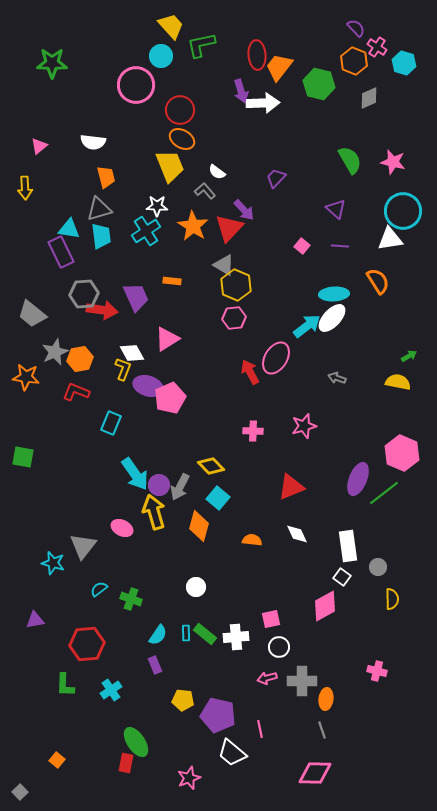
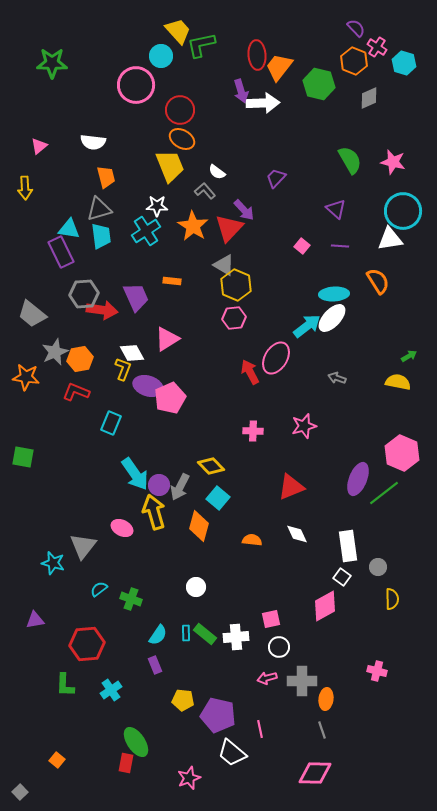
yellow trapezoid at (171, 26): moved 7 px right, 5 px down
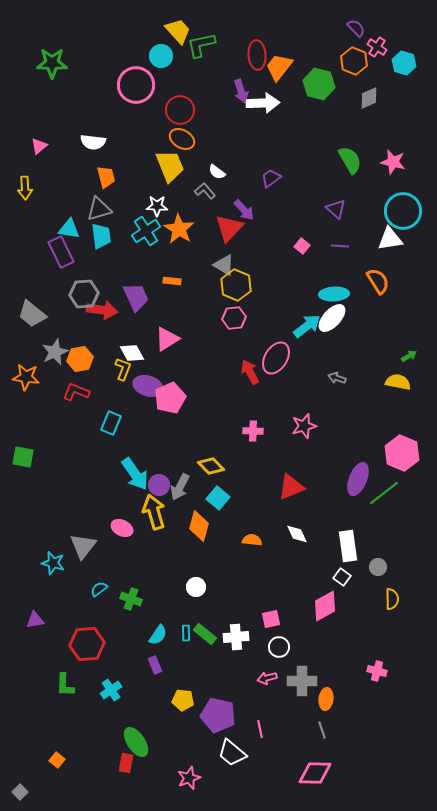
purple trapezoid at (276, 178): moved 5 px left; rotated 10 degrees clockwise
orange star at (193, 226): moved 14 px left, 3 px down
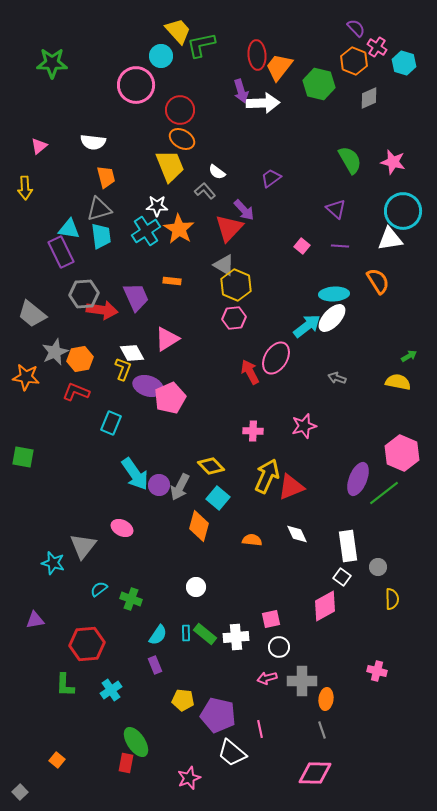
yellow arrow at (154, 512): moved 113 px right, 36 px up; rotated 40 degrees clockwise
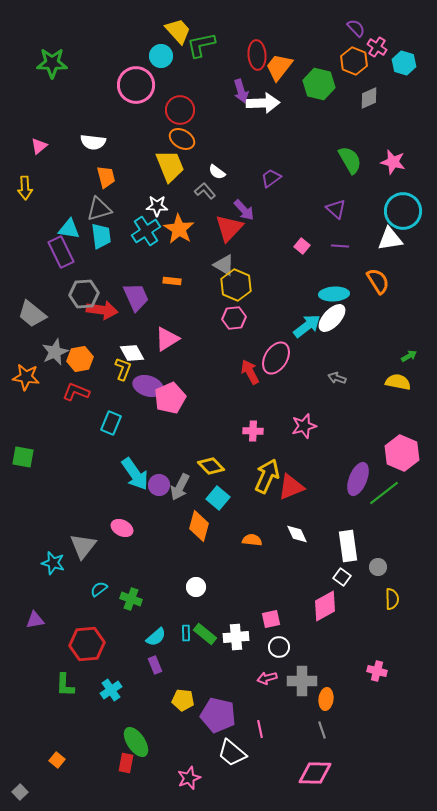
cyan semicircle at (158, 635): moved 2 px left, 2 px down; rotated 15 degrees clockwise
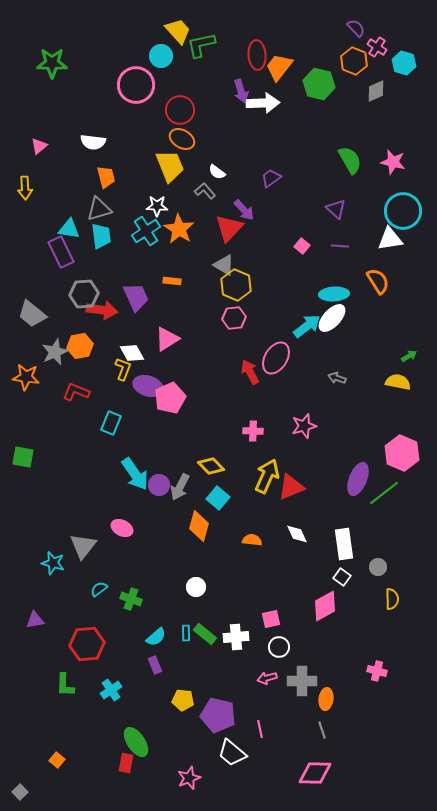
gray diamond at (369, 98): moved 7 px right, 7 px up
orange hexagon at (80, 359): moved 13 px up
white rectangle at (348, 546): moved 4 px left, 2 px up
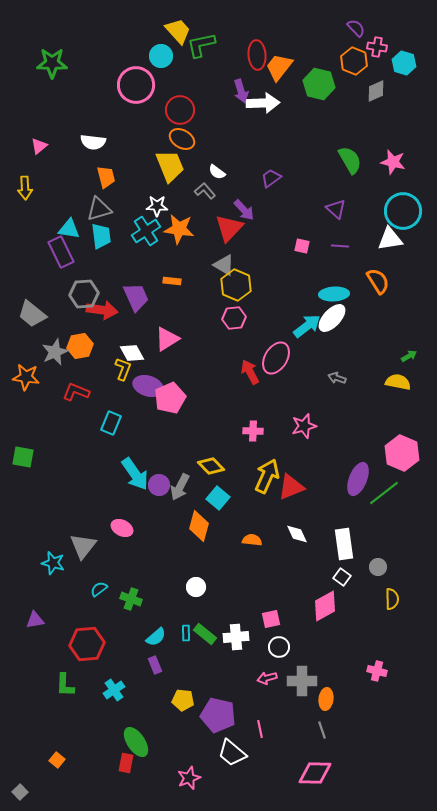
pink cross at (377, 47): rotated 24 degrees counterclockwise
orange star at (179, 229): rotated 24 degrees counterclockwise
pink square at (302, 246): rotated 28 degrees counterclockwise
cyan cross at (111, 690): moved 3 px right
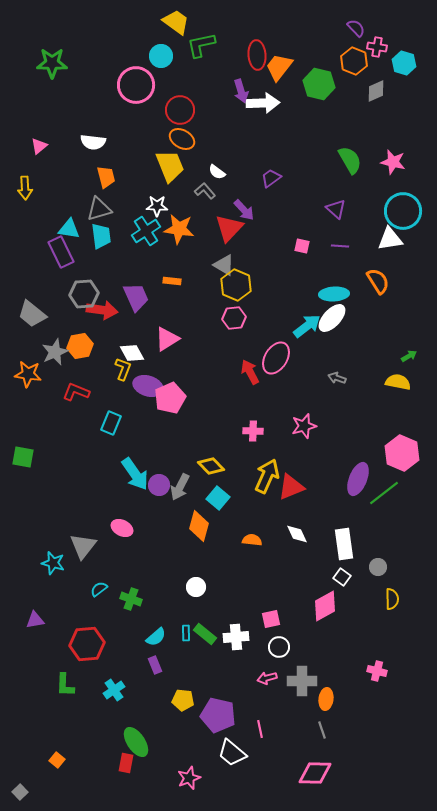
yellow trapezoid at (178, 31): moved 2 px left, 9 px up; rotated 12 degrees counterclockwise
orange star at (26, 377): moved 2 px right, 3 px up
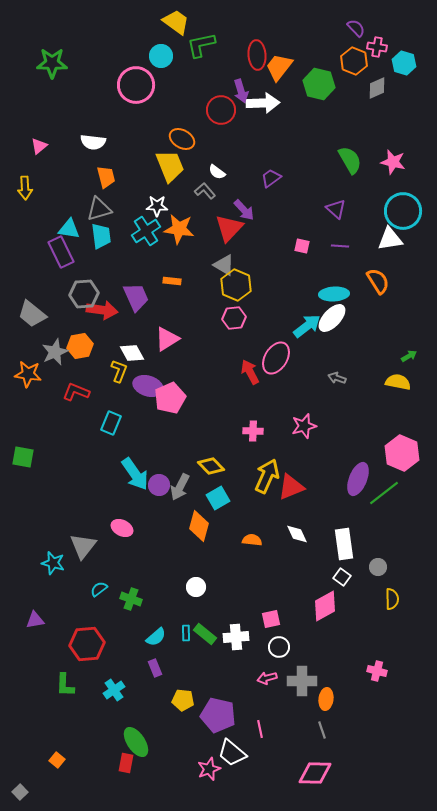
gray diamond at (376, 91): moved 1 px right, 3 px up
red circle at (180, 110): moved 41 px right
yellow L-shape at (123, 369): moved 4 px left, 2 px down
cyan square at (218, 498): rotated 20 degrees clockwise
purple rectangle at (155, 665): moved 3 px down
pink star at (189, 778): moved 20 px right, 9 px up
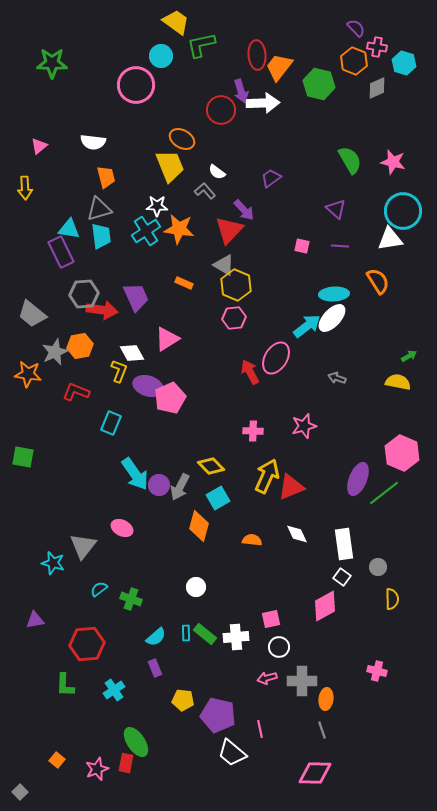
red triangle at (229, 228): moved 2 px down
orange rectangle at (172, 281): moved 12 px right, 2 px down; rotated 18 degrees clockwise
pink star at (209, 769): moved 112 px left
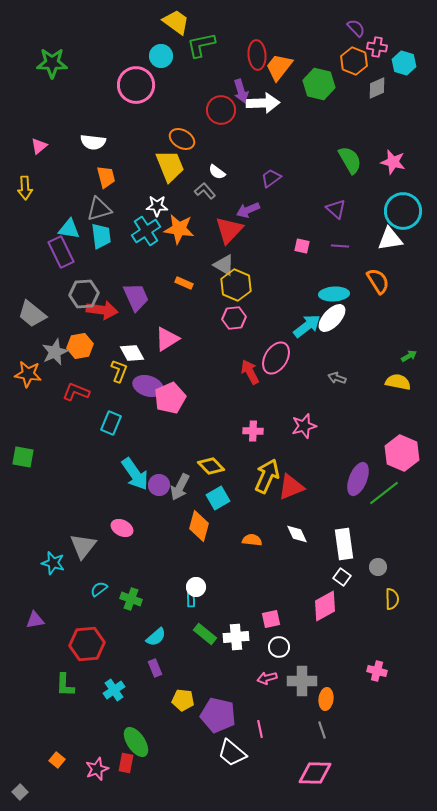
purple arrow at (244, 210): moved 4 px right; rotated 110 degrees clockwise
cyan rectangle at (186, 633): moved 5 px right, 34 px up
